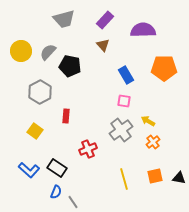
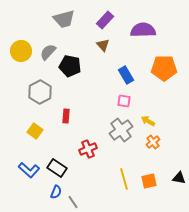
orange square: moved 6 px left, 5 px down
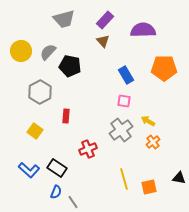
brown triangle: moved 4 px up
orange square: moved 6 px down
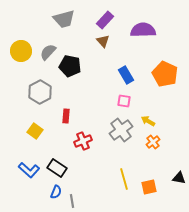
orange pentagon: moved 1 px right, 6 px down; rotated 25 degrees clockwise
red cross: moved 5 px left, 8 px up
gray line: moved 1 px left, 1 px up; rotated 24 degrees clockwise
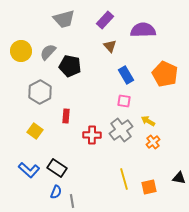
brown triangle: moved 7 px right, 5 px down
red cross: moved 9 px right, 6 px up; rotated 24 degrees clockwise
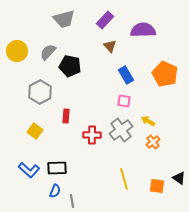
yellow circle: moved 4 px left
black rectangle: rotated 36 degrees counterclockwise
black triangle: rotated 24 degrees clockwise
orange square: moved 8 px right, 1 px up; rotated 21 degrees clockwise
blue semicircle: moved 1 px left, 1 px up
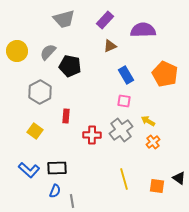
brown triangle: rotated 48 degrees clockwise
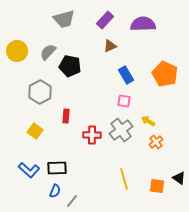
purple semicircle: moved 6 px up
orange cross: moved 3 px right
gray line: rotated 48 degrees clockwise
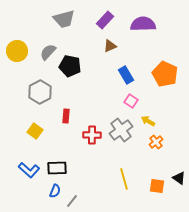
pink square: moved 7 px right; rotated 24 degrees clockwise
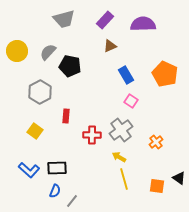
yellow arrow: moved 29 px left, 36 px down
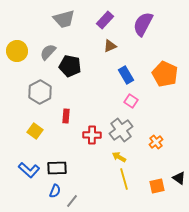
purple semicircle: rotated 60 degrees counterclockwise
orange square: rotated 21 degrees counterclockwise
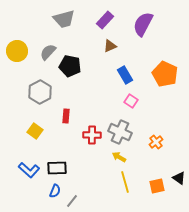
blue rectangle: moved 1 px left
gray cross: moved 1 px left, 2 px down; rotated 30 degrees counterclockwise
yellow line: moved 1 px right, 3 px down
